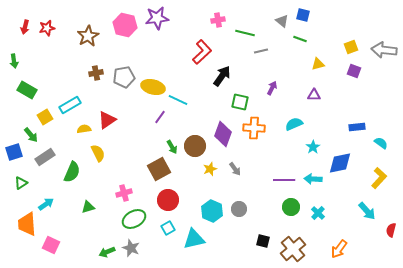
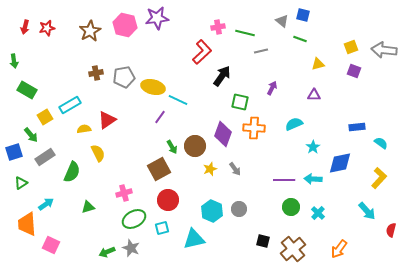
pink cross at (218, 20): moved 7 px down
brown star at (88, 36): moved 2 px right, 5 px up
cyan square at (168, 228): moved 6 px left; rotated 16 degrees clockwise
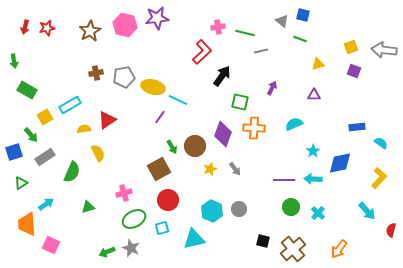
cyan star at (313, 147): moved 4 px down
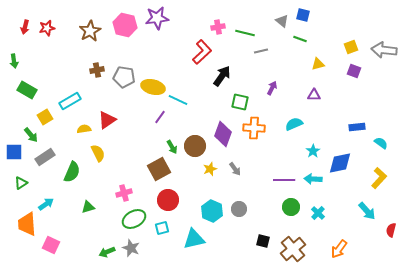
brown cross at (96, 73): moved 1 px right, 3 px up
gray pentagon at (124, 77): rotated 20 degrees clockwise
cyan rectangle at (70, 105): moved 4 px up
blue square at (14, 152): rotated 18 degrees clockwise
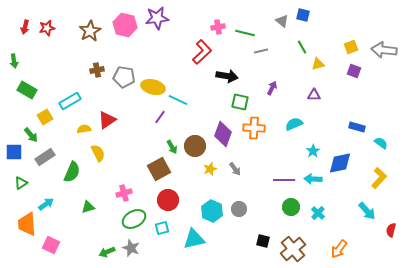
green line at (300, 39): moved 2 px right, 8 px down; rotated 40 degrees clockwise
black arrow at (222, 76): moved 5 px right; rotated 65 degrees clockwise
blue rectangle at (357, 127): rotated 21 degrees clockwise
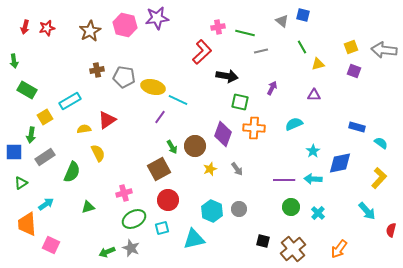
green arrow at (31, 135): rotated 49 degrees clockwise
gray arrow at (235, 169): moved 2 px right
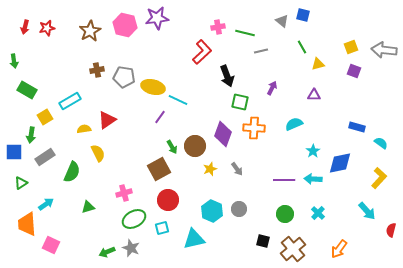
black arrow at (227, 76): rotated 60 degrees clockwise
green circle at (291, 207): moved 6 px left, 7 px down
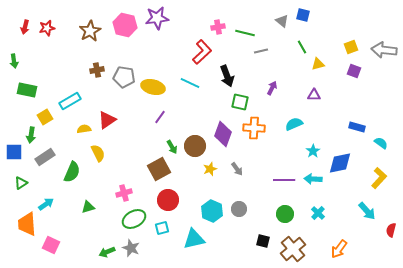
green rectangle at (27, 90): rotated 18 degrees counterclockwise
cyan line at (178, 100): moved 12 px right, 17 px up
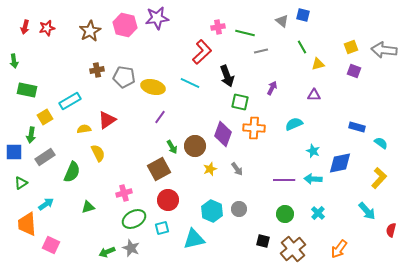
cyan star at (313, 151): rotated 16 degrees counterclockwise
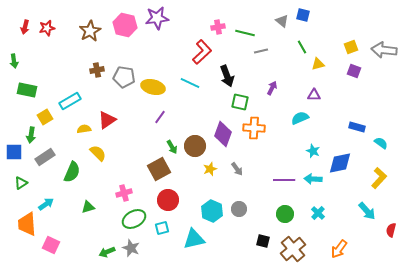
cyan semicircle at (294, 124): moved 6 px right, 6 px up
yellow semicircle at (98, 153): rotated 18 degrees counterclockwise
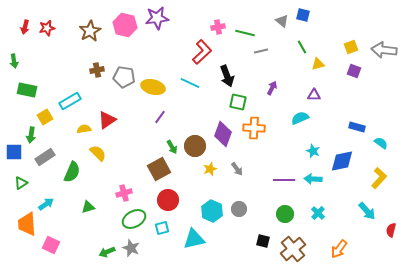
green square at (240, 102): moved 2 px left
blue diamond at (340, 163): moved 2 px right, 2 px up
